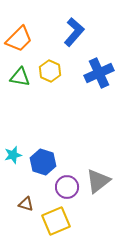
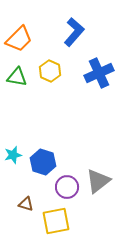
green triangle: moved 3 px left
yellow square: rotated 12 degrees clockwise
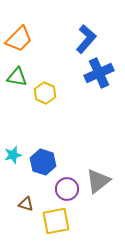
blue L-shape: moved 12 px right, 7 px down
yellow hexagon: moved 5 px left, 22 px down
purple circle: moved 2 px down
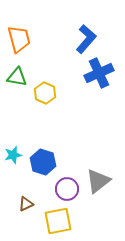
orange trapezoid: rotated 60 degrees counterclockwise
brown triangle: rotated 42 degrees counterclockwise
yellow square: moved 2 px right
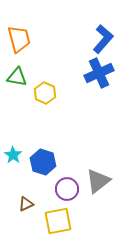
blue L-shape: moved 17 px right
cyan star: rotated 24 degrees counterclockwise
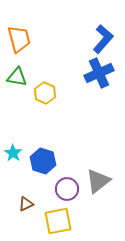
cyan star: moved 2 px up
blue hexagon: moved 1 px up
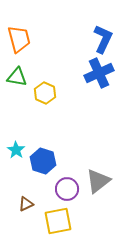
blue L-shape: rotated 16 degrees counterclockwise
cyan star: moved 3 px right, 3 px up
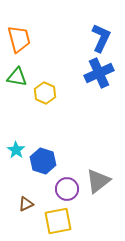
blue L-shape: moved 2 px left, 1 px up
